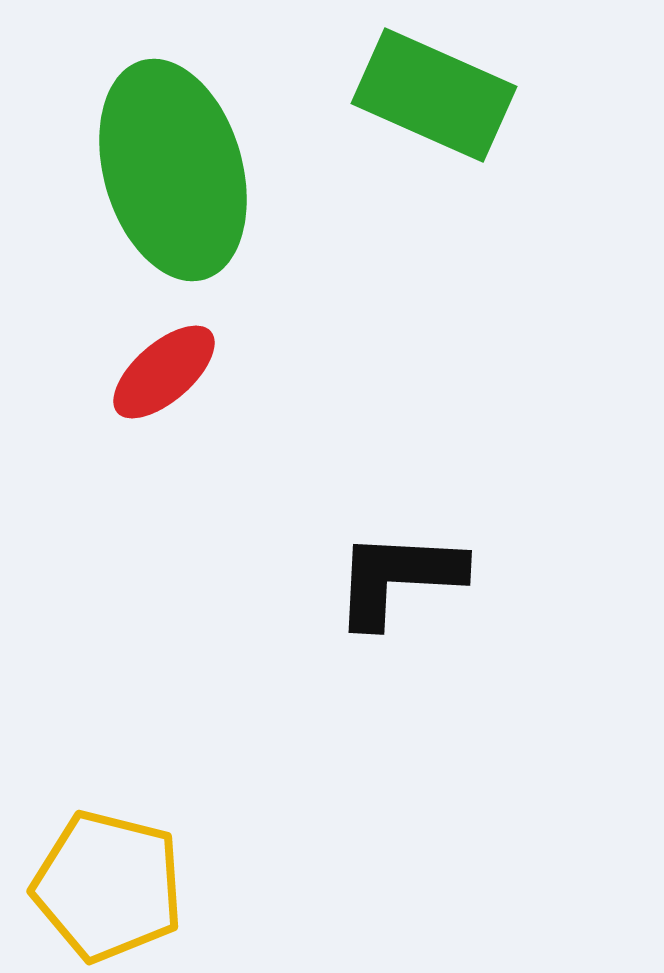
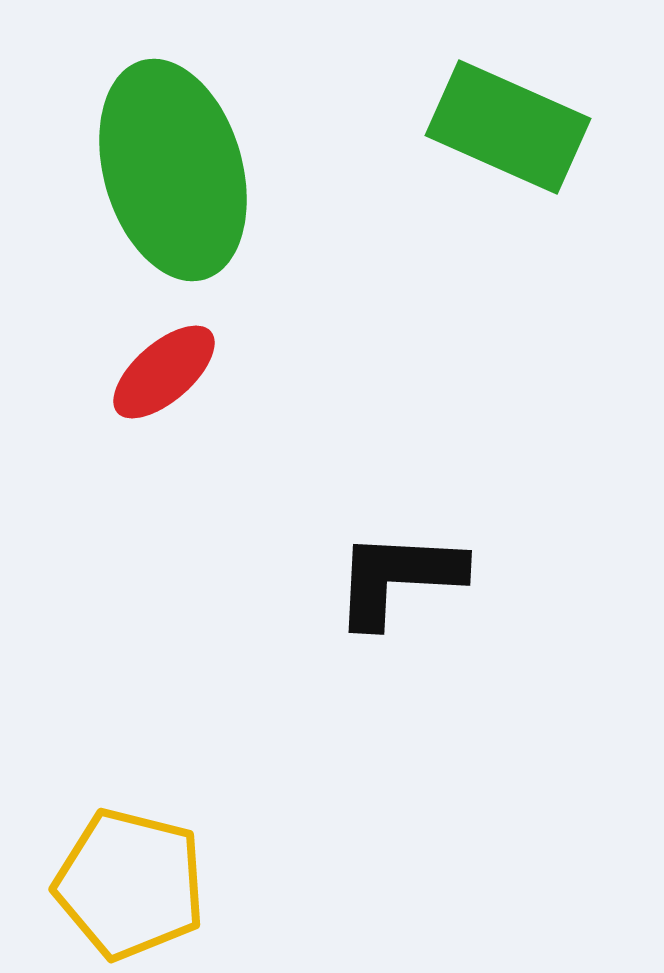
green rectangle: moved 74 px right, 32 px down
yellow pentagon: moved 22 px right, 2 px up
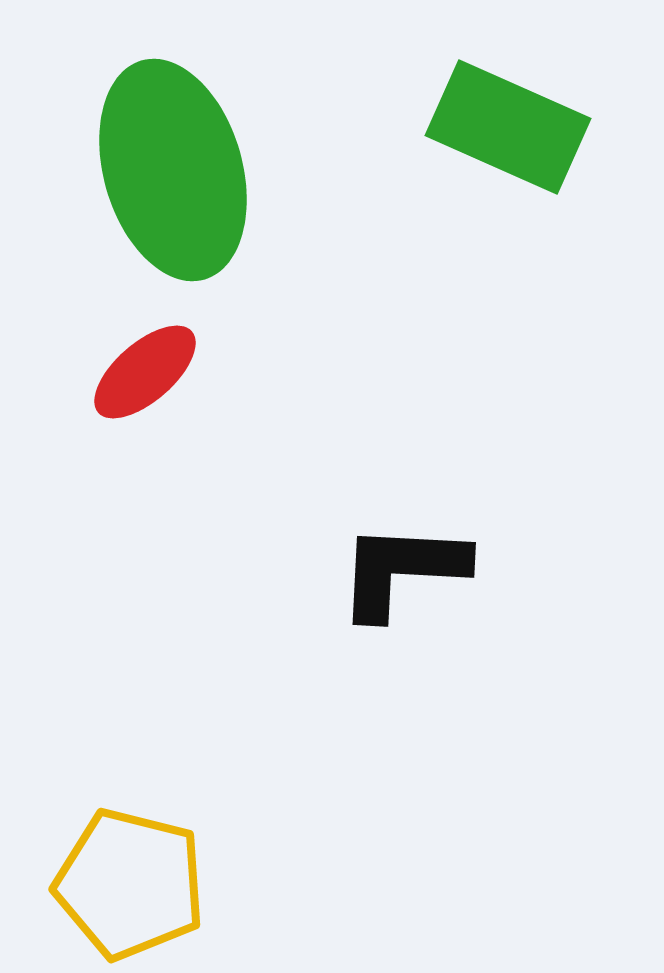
red ellipse: moved 19 px left
black L-shape: moved 4 px right, 8 px up
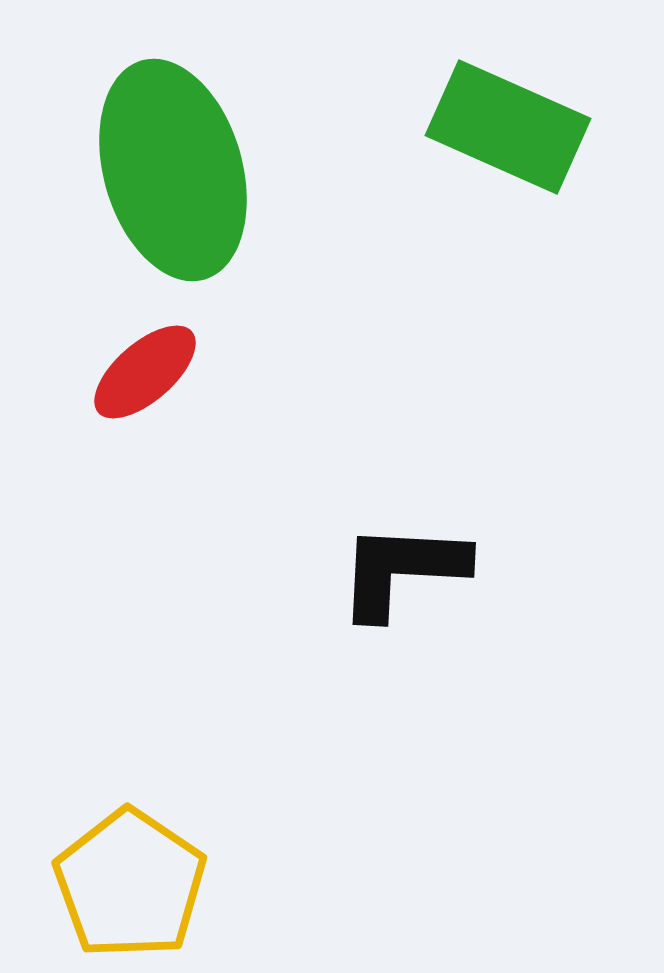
yellow pentagon: rotated 20 degrees clockwise
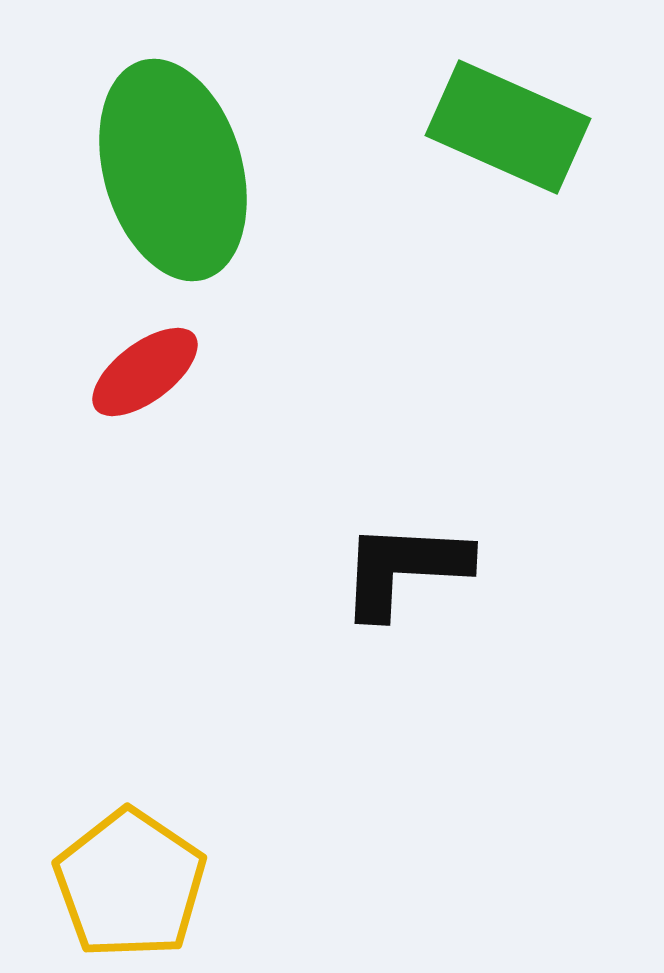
red ellipse: rotated 4 degrees clockwise
black L-shape: moved 2 px right, 1 px up
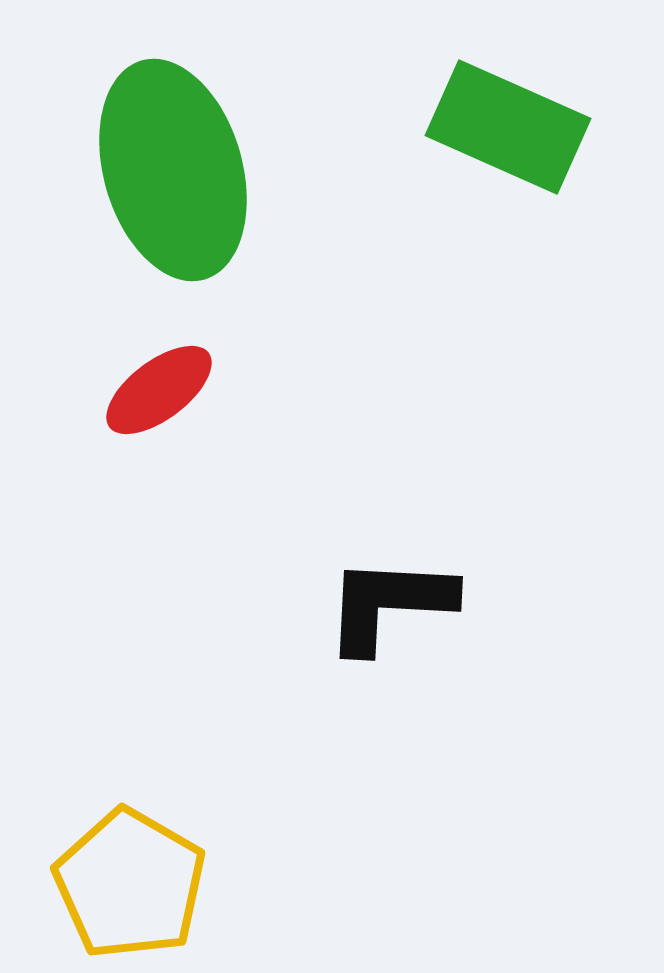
red ellipse: moved 14 px right, 18 px down
black L-shape: moved 15 px left, 35 px down
yellow pentagon: rotated 4 degrees counterclockwise
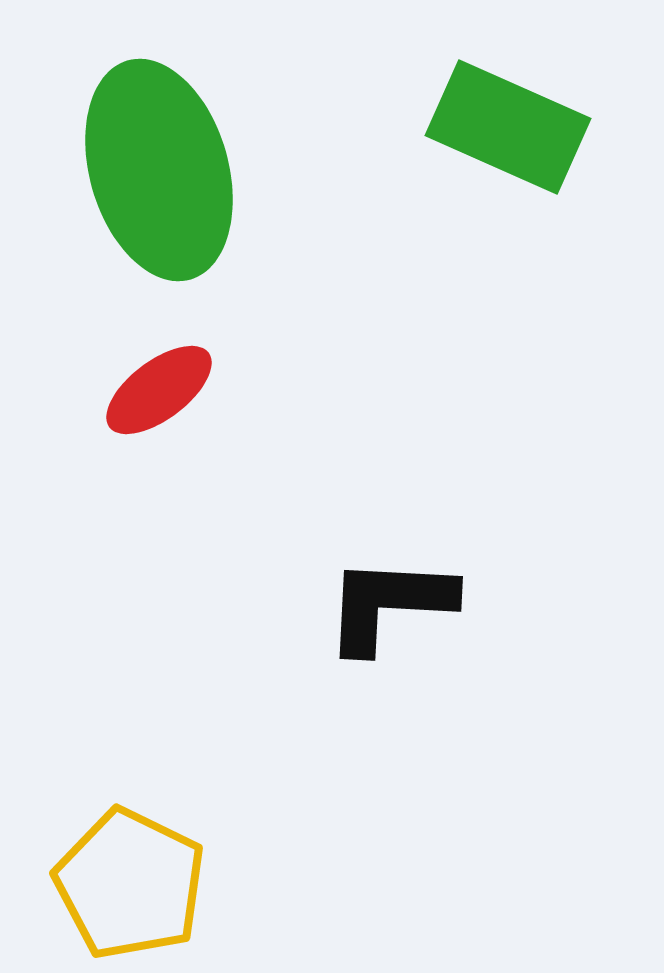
green ellipse: moved 14 px left
yellow pentagon: rotated 4 degrees counterclockwise
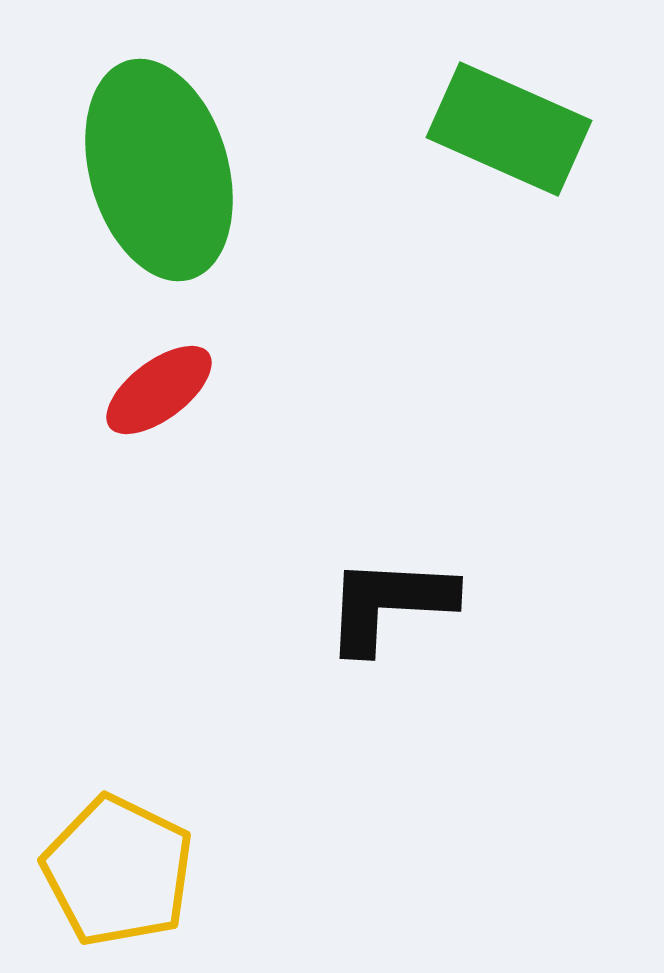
green rectangle: moved 1 px right, 2 px down
yellow pentagon: moved 12 px left, 13 px up
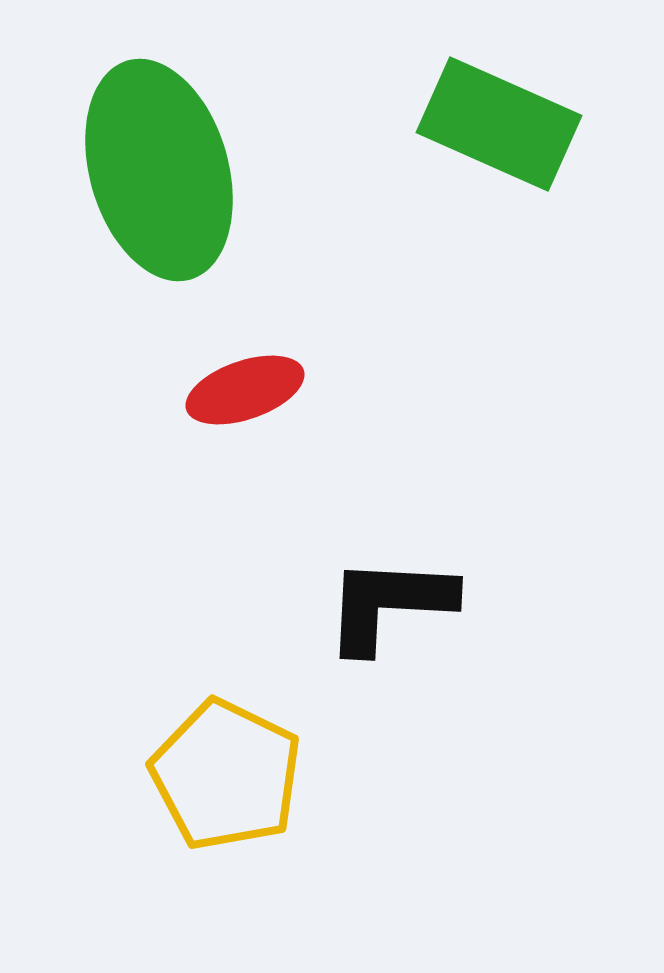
green rectangle: moved 10 px left, 5 px up
red ellipse: moved 86 px right; rotated 18 degrees clockwise
yellow pentagon: moved 108 px right, 96 px up
